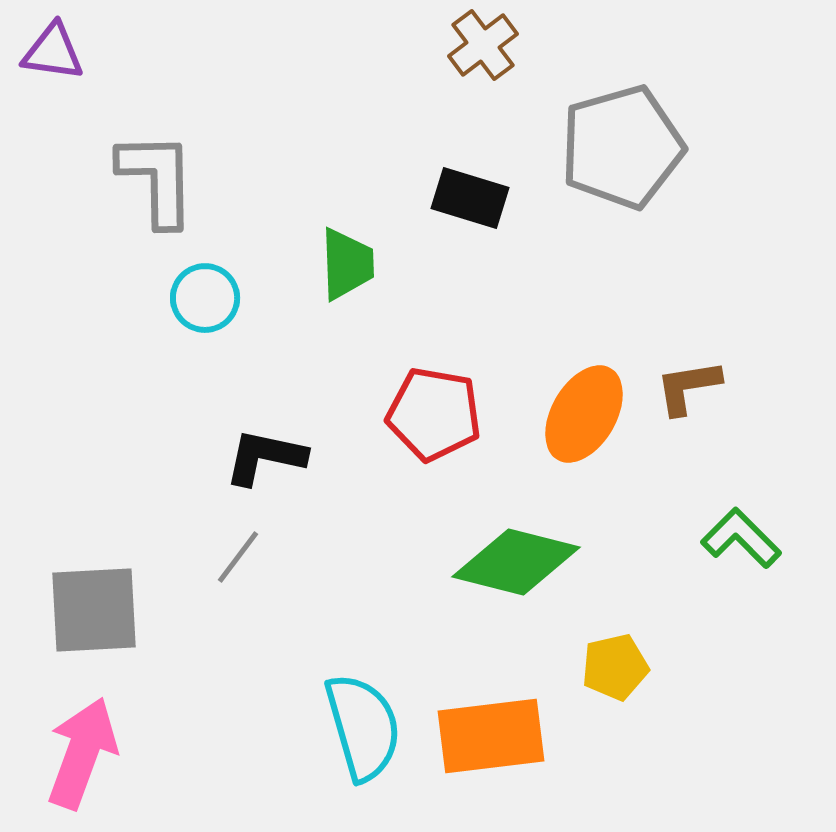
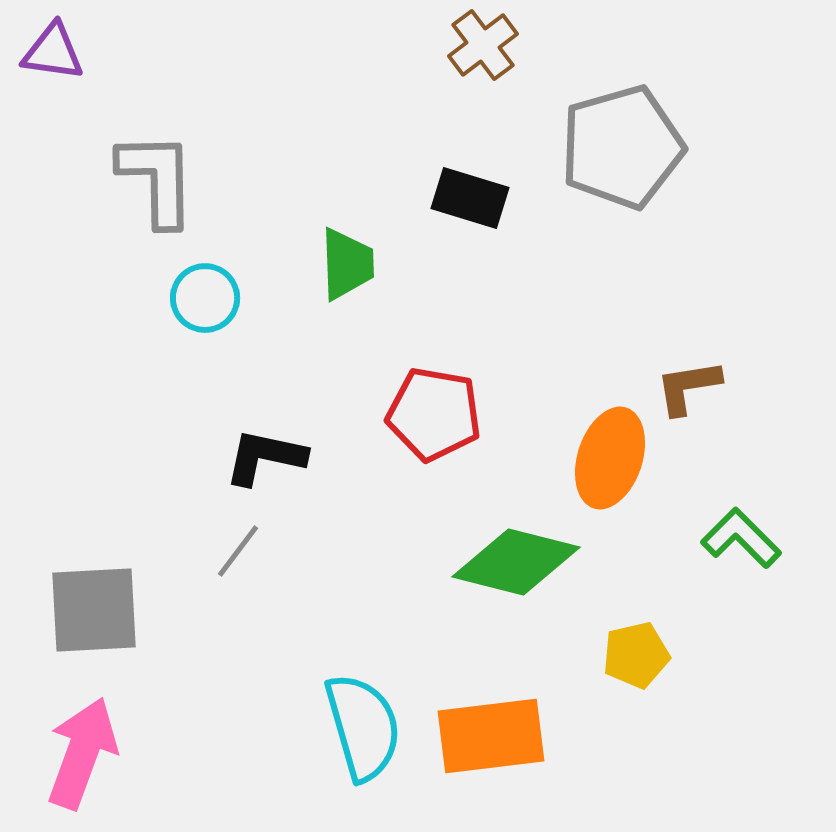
orange ellipse: moved 26 px right, 44 px down; rotated 12 degrees counterclockwise
gray line: moved 6 px up
yellow pentagon: moved 21 px right, 12 px up
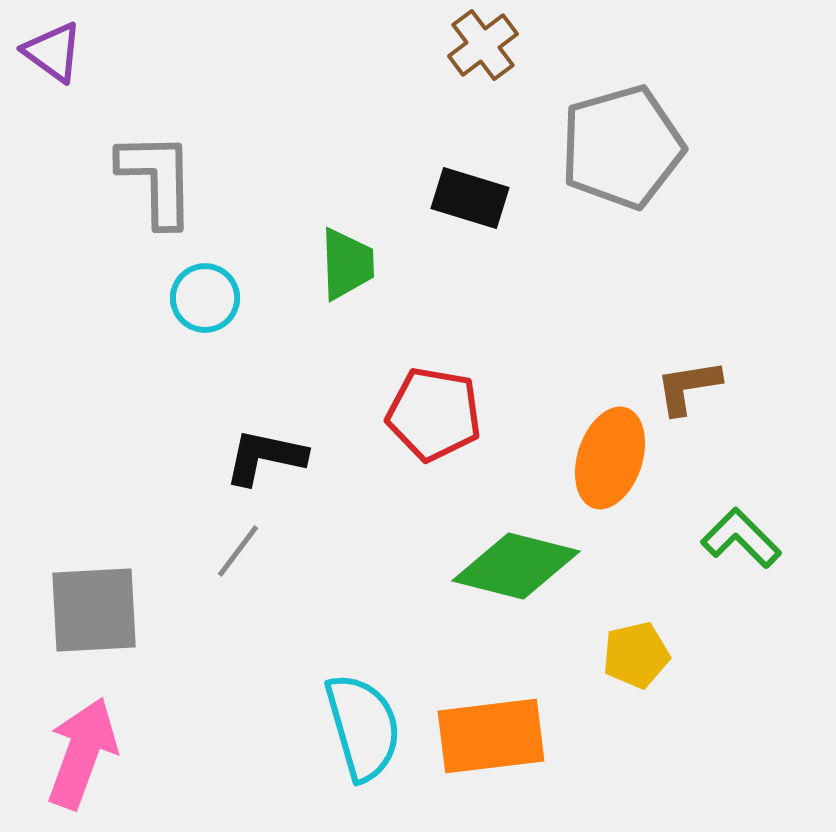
purple triangle: rotated 28 degrees clockwise
green diamond: moved 4 px down
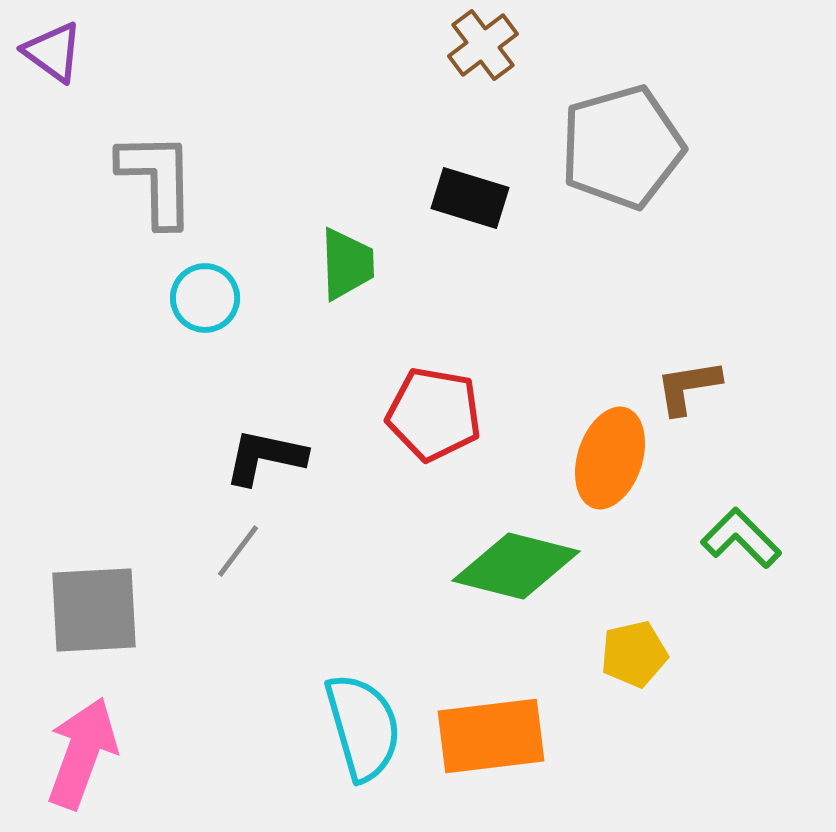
yellow pentagon: moved 2 px left, 1 px up
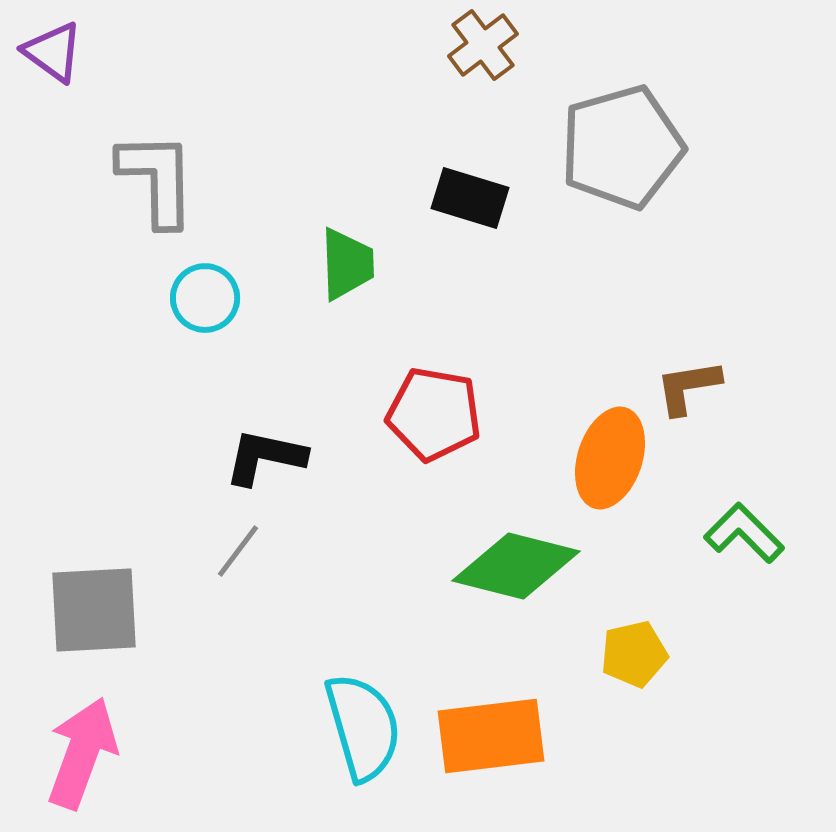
green L-shape: moved 3 px right, 5 px up
